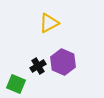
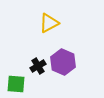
green square: rotated 18 degrees counterclockwise
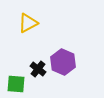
yellow triangle: moved 21 px left
black cross: moved 3 px down; rotated 21 degrees counterclockwise
